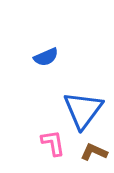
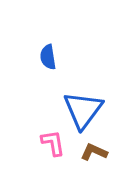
blue semicircle: moved 2 px right; rotated 105 degrees clockwise
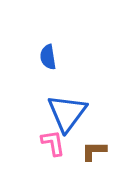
blue triangle: moved 16 px left, 3 px down
brown L-shape: moved 1 px up; rotated 24 degrees counterclockwise
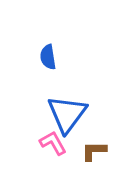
blue triangle: moved 1 px down
pink L-shape: rotated 20 degrees counterclockwise
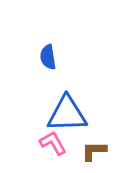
blue triangle: rotated 51 degrees clockwise
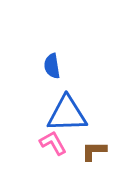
blue semicircle: moved 4 px right, 9 px down
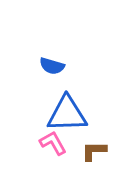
blue semicircle: rotated 65 degrees counterclockwise
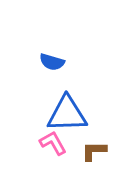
blue semicircle: moved 4 px up
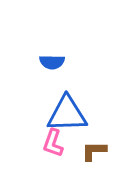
blue semicircle: rotated 15 degrees counterclockwise
pink L-shape: rotated 132 degrees counterclockwise
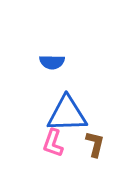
brown L-shape: moved 1 px right, 7 px up; rotated 104 degrees clockwise
